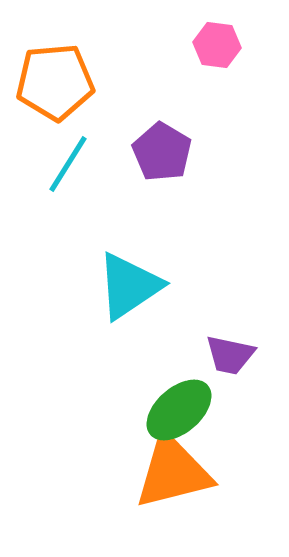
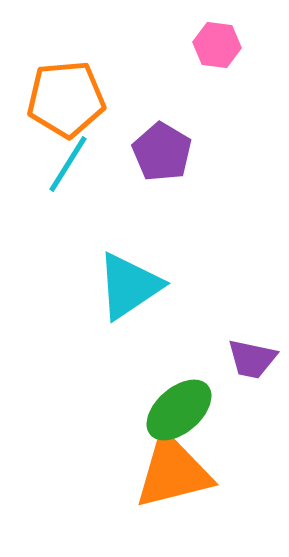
orange pentagon: moved 11 px right, 17 px down
purple trapezoid: moved 22 px right, 4 px down
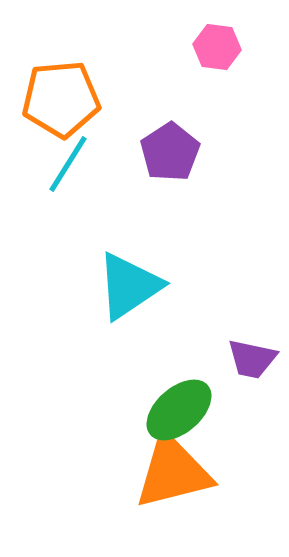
pink hexagon: moved 2 px down
orange pentagon: moved 5 px left
purple pentagon: moved 8 px right; rotated 8 degrees clockwise
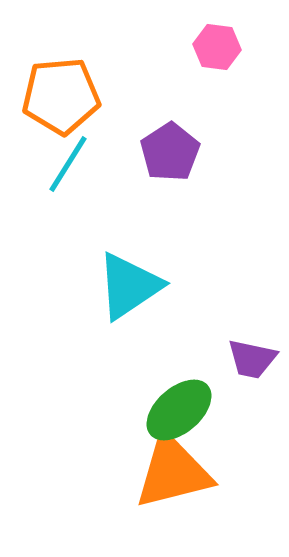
orange pentagon: moved 3 px up
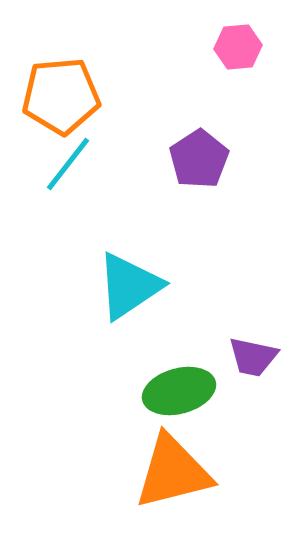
pink hexagon: moved 21 px right; rotated 12 degrees counterclockwise
purple pentagon: moved 29 px right, 7 px down
cyan line: rotated 6 degrees clockwise
purple trapezoid: moved 1 px right, 2 px up
green ellipse: moved 19 px up; rotated 26 degrees clockwise
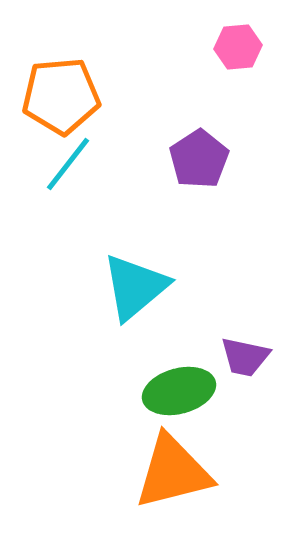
cyan triangle: moved 6 px right, 1 px down; rotated 6 degrees counterclockwise
purple trapezoid: moved 8 px left
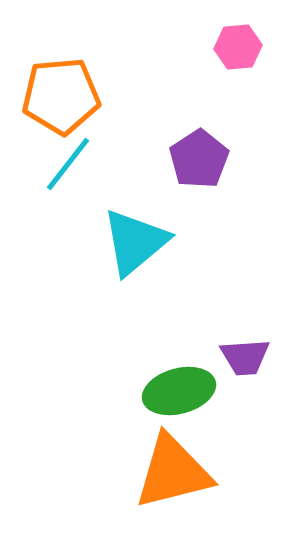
cyan triangle: moved 45 px up
purple trapezoid: rotated 16 degrees counterclockwise
